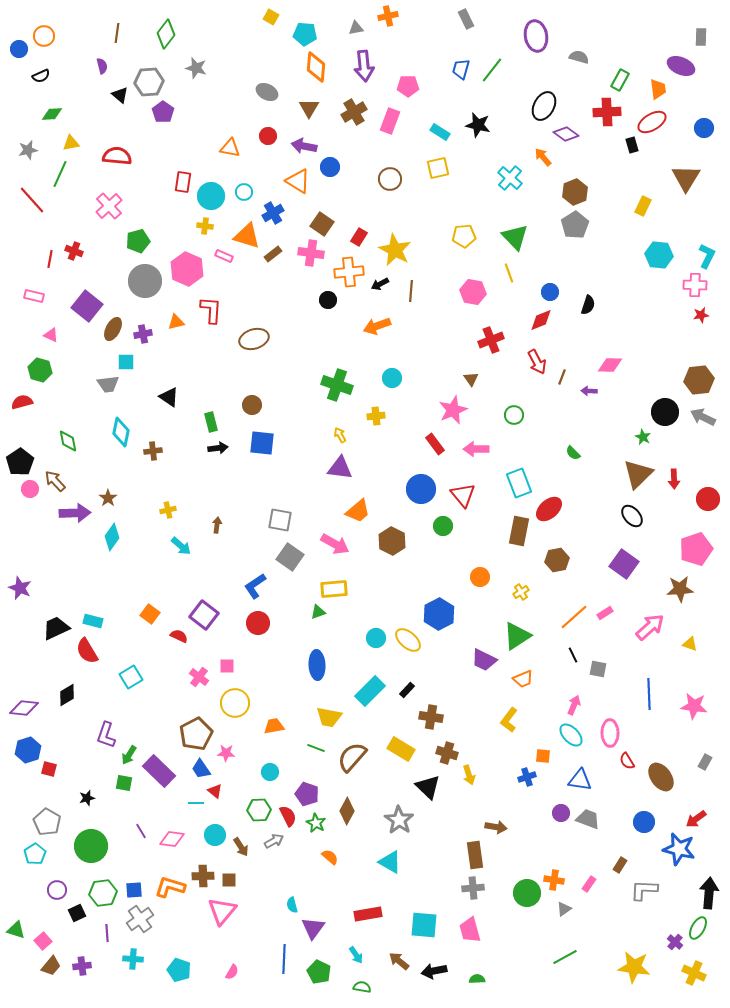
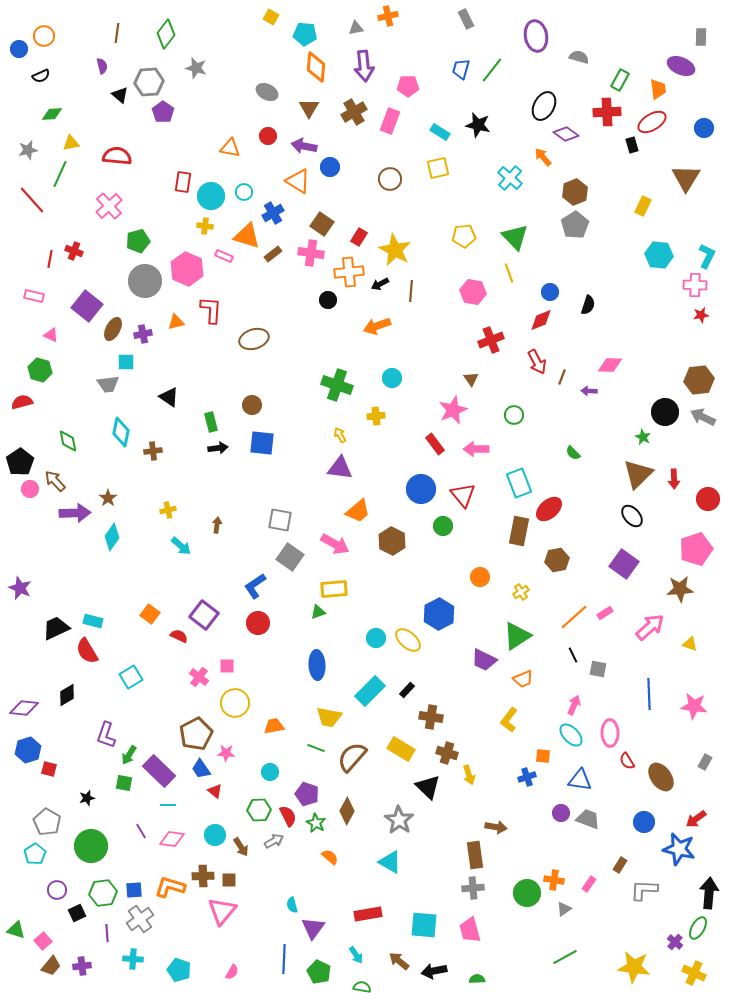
cyan line at (196, 803): moved 28 px left, 2 px down
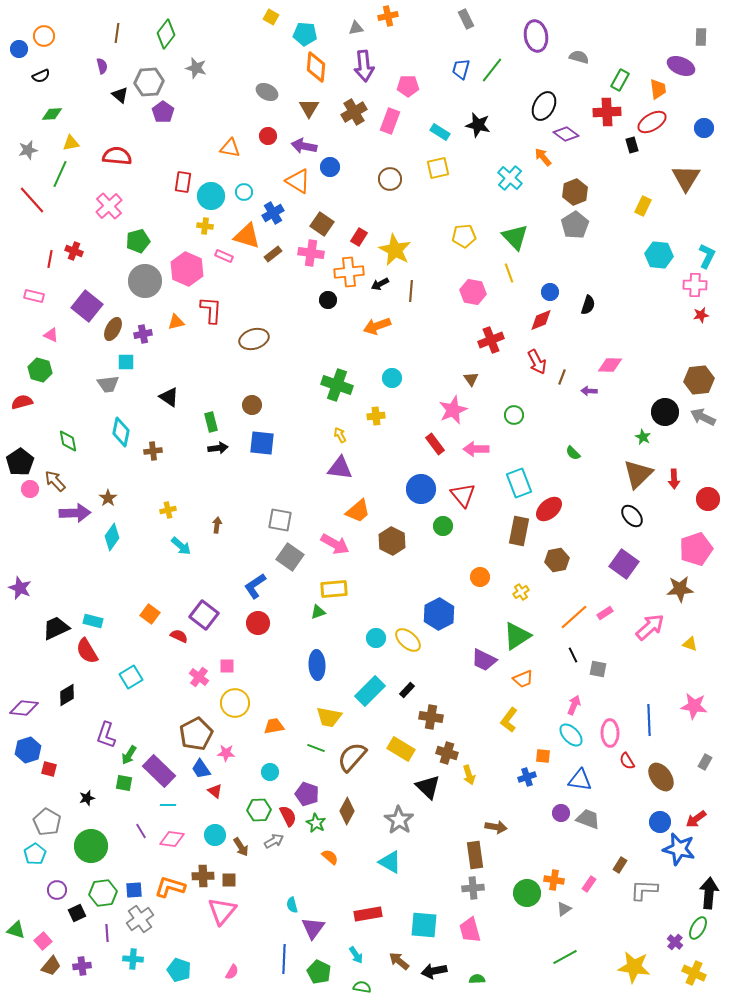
blue line at (649, 694): moved 26 px down
blue circle at (644, 822): moved 16 px right
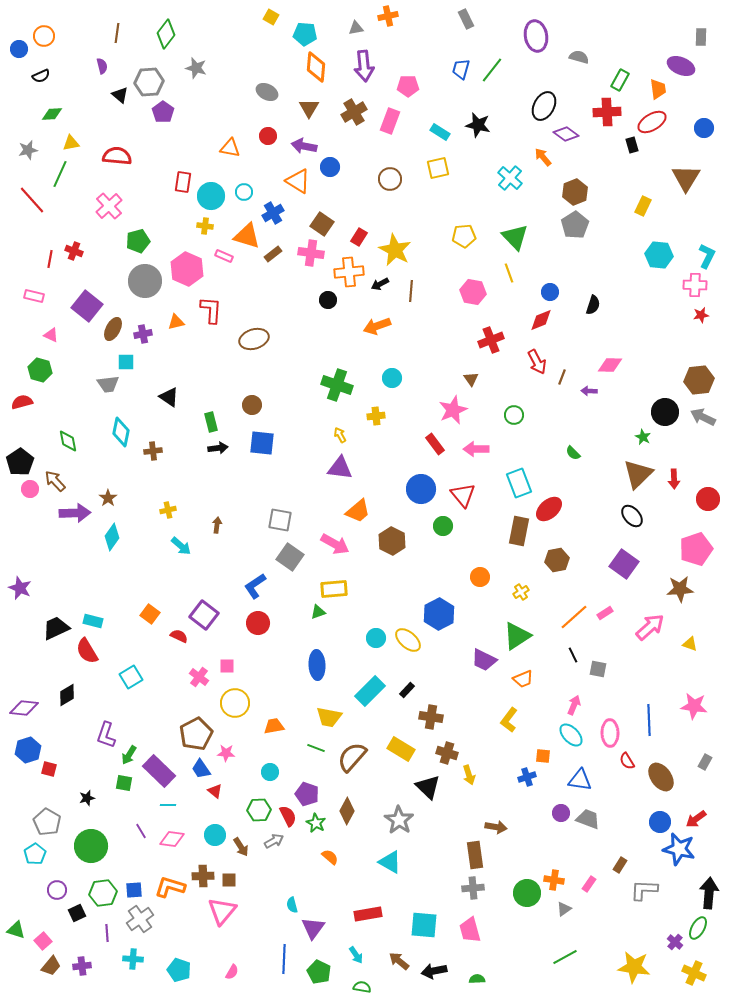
black semicircle at (588, 305): moved 5 px right
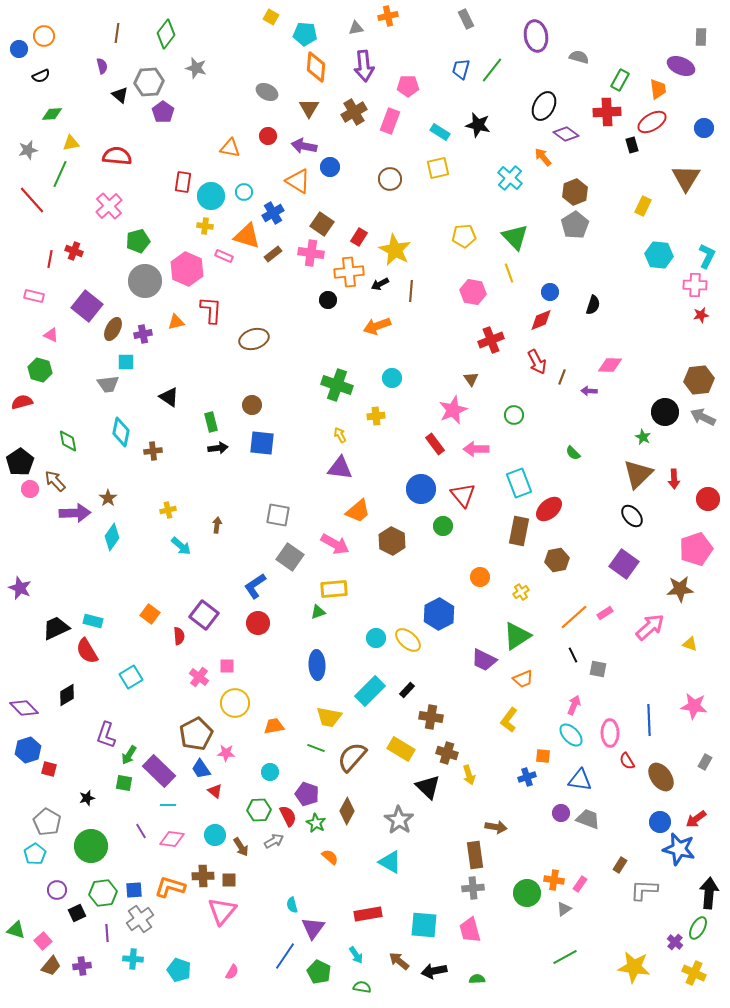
gray square at (280, 520): moved 2 px left, 5 px up
red semicircle at (179, 636): rotated 60 degrees clockwise
purple diamond at (24, 708): rotated 40 degrees clockwise
pink rectangle at (589, 884): moved 9 px left
blue line at (284, 959): moved 1 px right, 3 px up; rotated 32 degrees clockwise
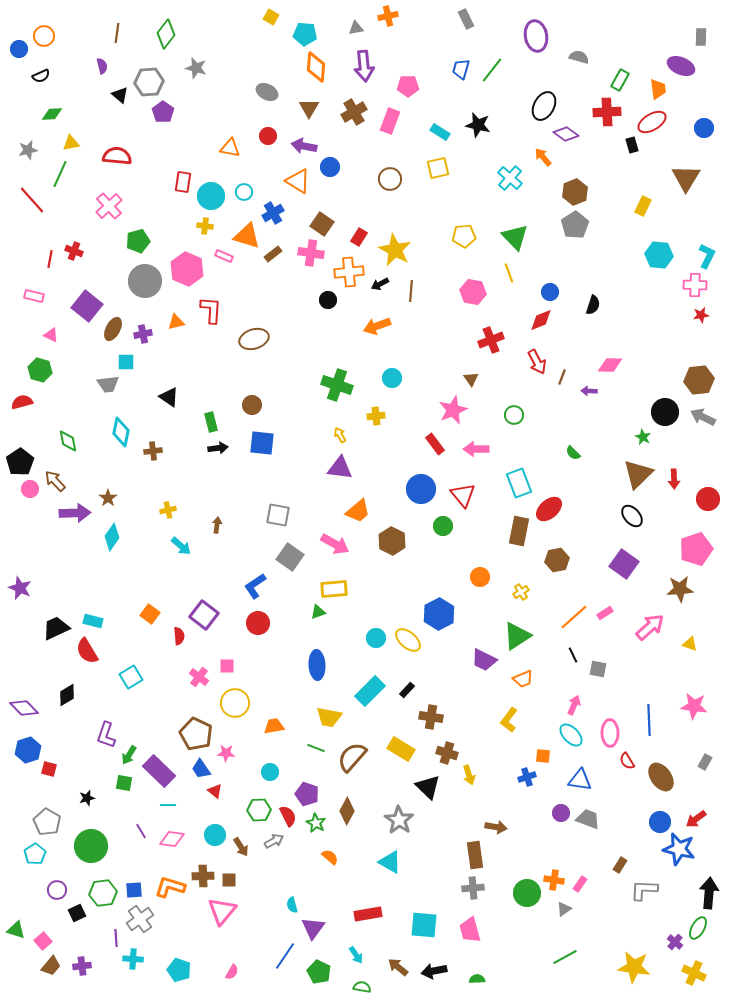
brown pentagon at (196, 734): rotated 20 degrees counterclockwise
purple line at (107, 933): moved 9 px right, 5 px down
brown arrow at (399, 961): moved 1 px left, 6 px down
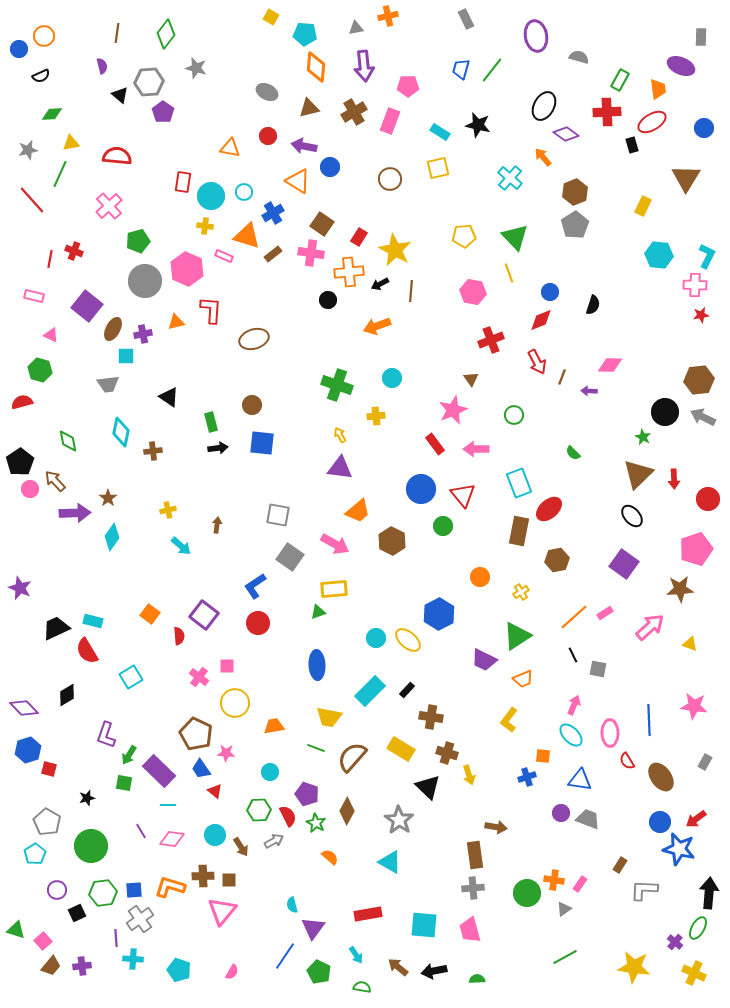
brown triangle at (309, 108): rotated 45 degrees clockwise
cyan square at (126, 362): moved 6 px up
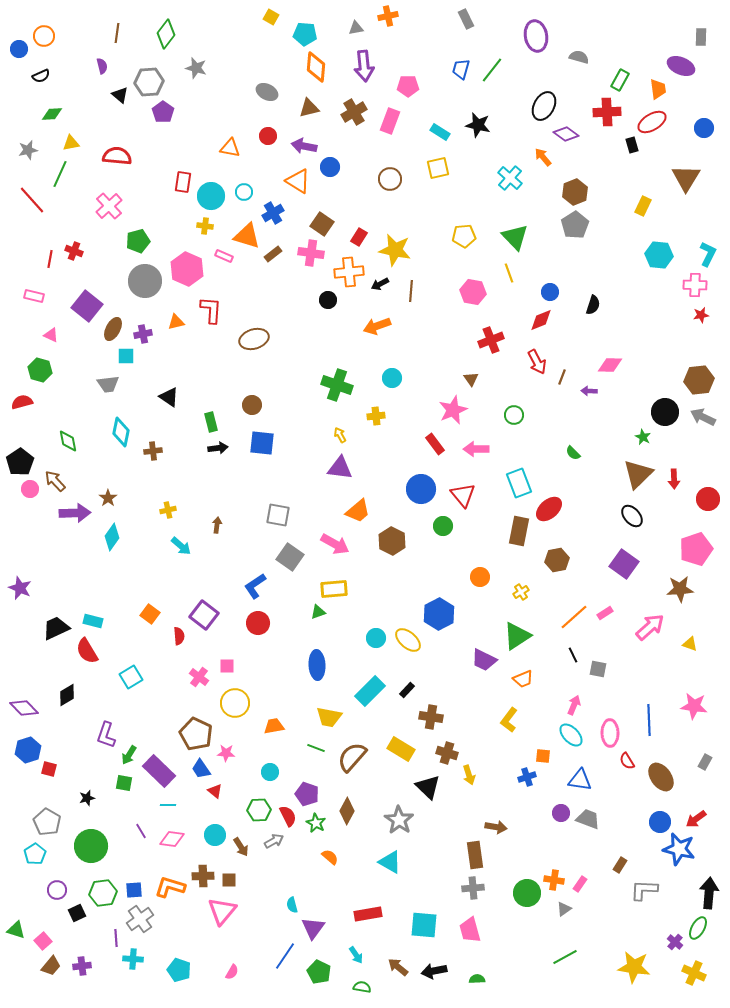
yellow star at (395, 250): rotated 16 degrees counterclockwise
cyan L-shape at (707, 256): moved 1 px right, 2 px up
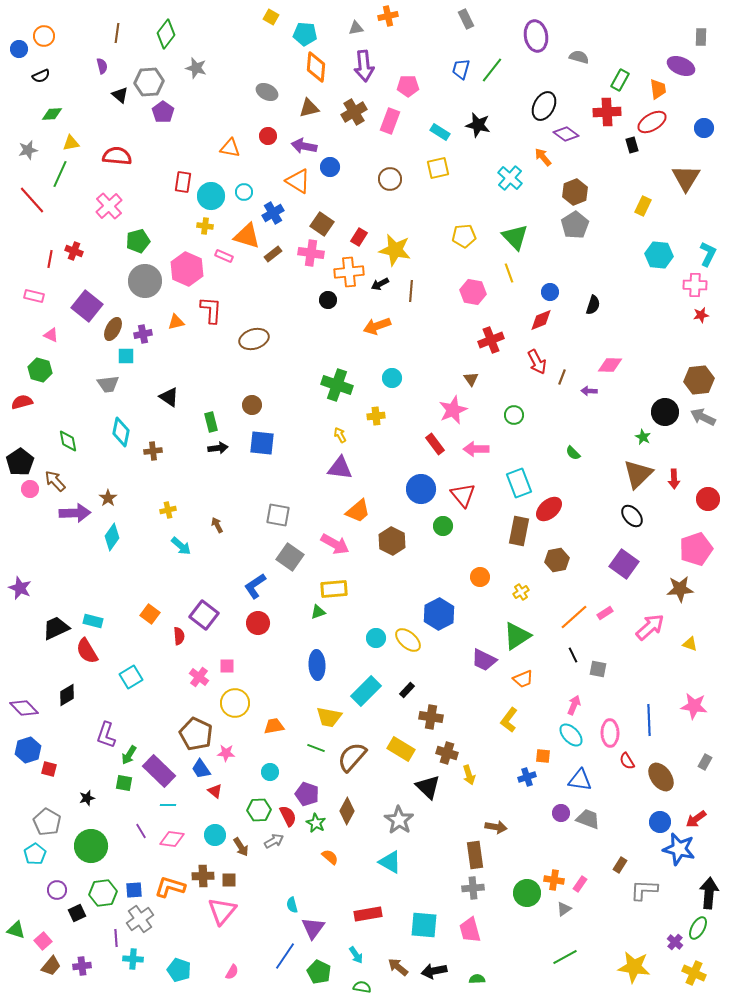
brown arrow at (217, 525): rotated 35 degrees counterclockwise
cyan rectangle at (370, 691): moved 4 px left
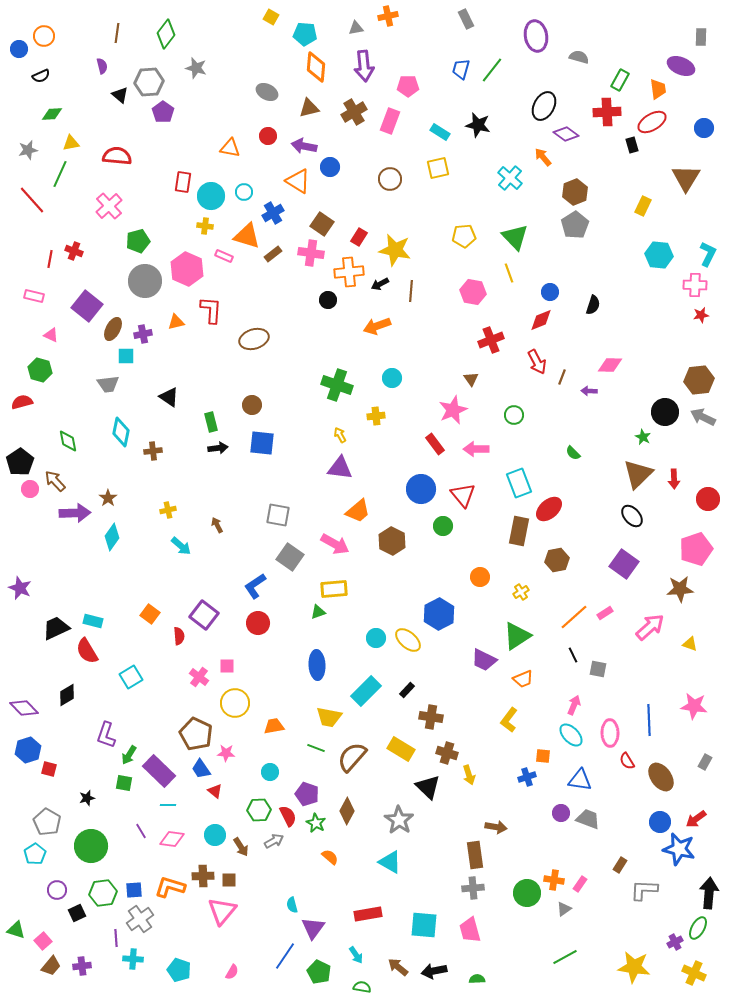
purple cross at (675, 942): rotated 21 degrees clockwise
